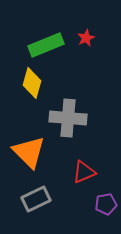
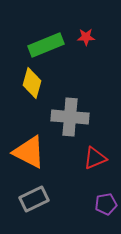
red star: moved 1 px up; rotated 24 degrees clockwise
gray cross: moved 2 px right, 1 px up
orange triangle: rotated 18 degrees counterclockwise
red triangle: moved 11 px right, 14 px up
gray rectangle: moved 2 px left
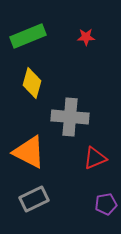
green rectangle: moved 18 px left, 9 px up
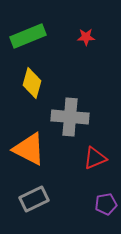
orange triangle: moved 3 px up
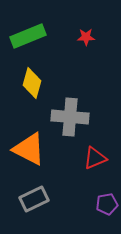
purple pentagon: moved 1 px right
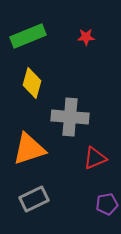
orange triangle: rotated 45 degrees counterclockwise
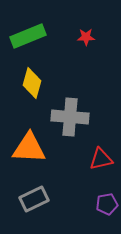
orange triangle: moved 1 px up; rotated 21 degrees clockwise
red triangle: moved 6 px right, 1 px down; rotated 10 degrees clockwise
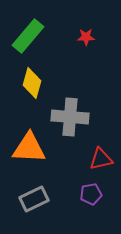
green rectangle: rotated 28 degrees counterclockwise
purple pentagon: moved 16 px left, 10 px up
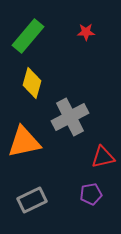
red star: moved 5 px up
gray cross: rotated 33 degrees counterclockwise
orange triangle: moved 5 px left, 6 px up; rotated 15 degrees counterclockwise
red triangle: moved 2 px right, 2 px up
gray rectangle: moved 2 px left, 1 px down
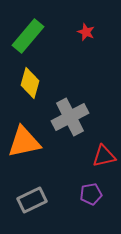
red star: rotated 24 degrees clockwise
yellow diamond: moved 2 px left
red triangle: moved 1 px right, 1 px up
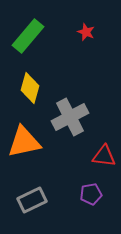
yellow diamond: moved 5 px down
red triangle: rotated 20 degrees clockwise
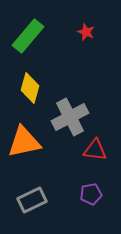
red triangle: moved 9 px left, 6 px up
